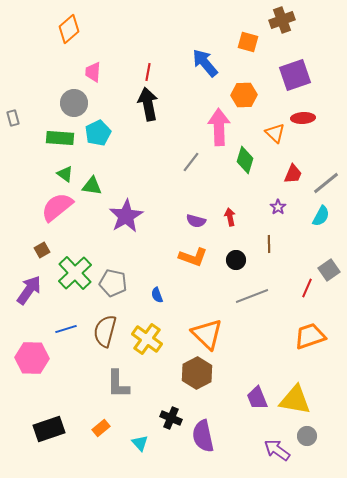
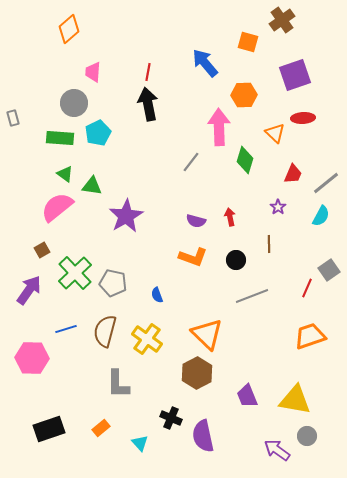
brown cross at (282, 20): rotated 15 degrees counterclockwise
purple trapezoid at (257, 398): moved 10 px left, 2 px up
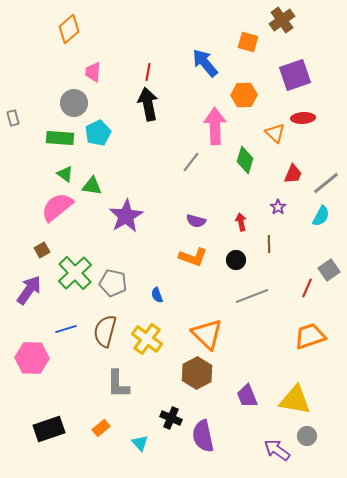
pink arrow at (219, 127): moved 4 px left, 1 px up
red arrow at (230, 217): moved 11 px right, 5 px down
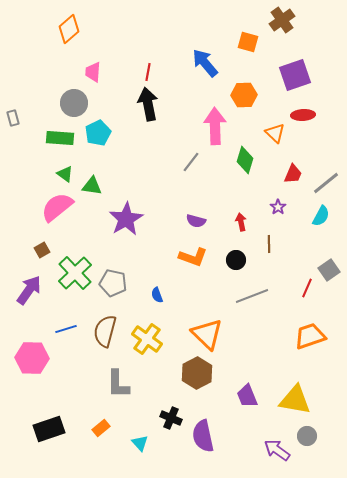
red ellipse at (303, 118): moved 3 px up
purple star at (126, 216): moved 3 px down
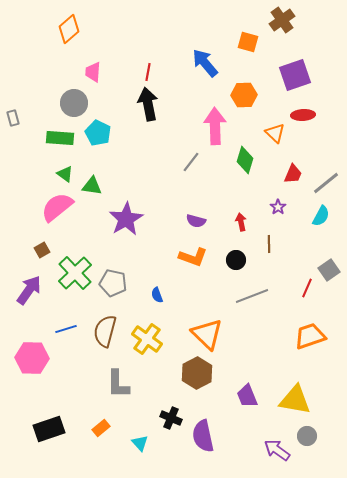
cyan pentagon at (98, 133): rotated 20 degrees counterclockwise
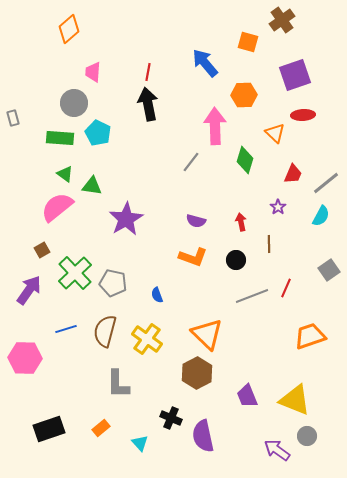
red line at (307, 288): moved 21 px left
pink hexagon at (32, 358): moved 7 px left
yellow triangle at (295, 400): rotated 12 degrees clockwise
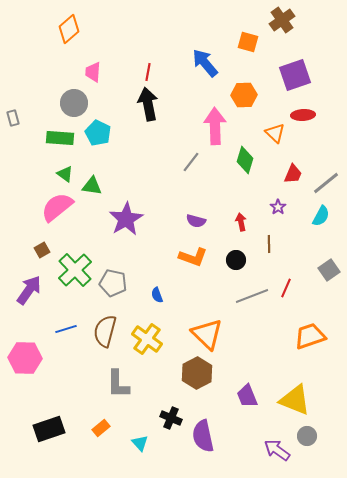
green cross at (75, 273): moved 3 px up
